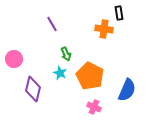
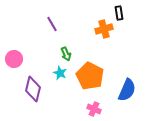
orange cross: rotated 24 degrees counterclockwise
pink cross: moved 2 px down
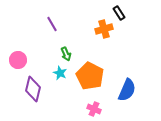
black rectangle: rotated 24 degrees counterclockwise
pink circle: moved 4 px right, 1 px down
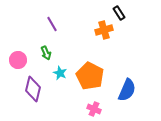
orange cross: moved 1 px down
green arrow: moved 20 px left, 1 px up
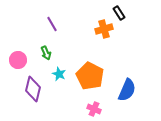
orange cross: moved 1 px up
cyan star: moved 1 px left, 1 px down
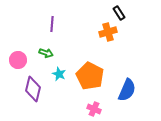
purple line: rotated 35 degrees clockwise
orange cross: moved 4 px right, 3 px down
green arrow: rotated 48 degrees counterclockwise
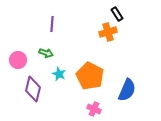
black rectangle: moved 2 px left, 1 px down
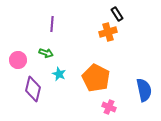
orange pentagon: moved 6 px right, 2 px down
blue semicircle: moved 17 px right; rotated 35 degrees counterclockwise
pink cross: moved 15 px right, 2 px up
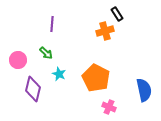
orange cross: moved 3 px left, 1 px up
green arrow: rotated 24 degrees clockwise
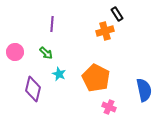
pink circle: moved 3 px left, 8 px up
